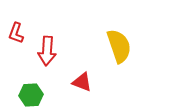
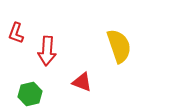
green hexagon: moved 1 px left, 1 px up; rotated 10 degrees counterclockwise
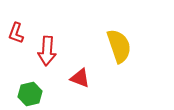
red triangle: moved 2 px left, 4 px up
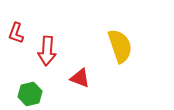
yellow semicircle: moved 1 px right
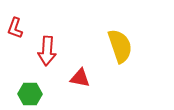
red L-shape: moved 1 px left, 5 px up
red triangle: rotated 10 degrees counterclockwise
green hexagon: rotated 15 degrees clockwise
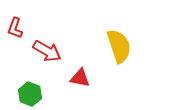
yellow semicircle: moved 1 px left
red arrow: rotated 64 degrees counterclockwise
green hexagon: rotated 20 degrees clockwise
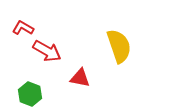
red L-shape: moved 8 px right; rotated 100 degrees clockwise
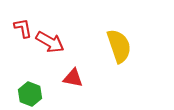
red L-shape: rotated 50 degrees clockwise
red arrow: moved 3 px right, 9 px up
red triangle: moved 7 px left
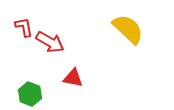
red L-shape: moved 1 px right, 1 px up
yellow semicircle: moved 9 px right, 17 px up; rotated 28 degrees counterclockwise
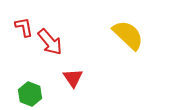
yellow semicircle: moved 6 px down
red arrow: rotated 20 degrees clockwise
red triangle: rotated 45 degrees clockwise
